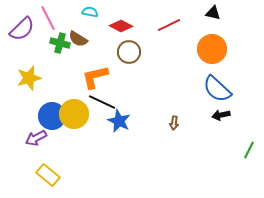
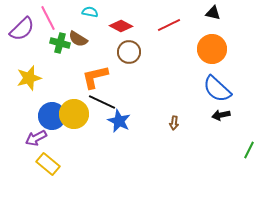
yellow rectangle: moved 11 px up
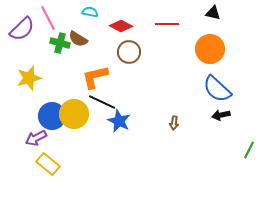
red line: moved 2 px left, 1 px up; rotated 25 degrees clockwise
orange circle: moved 2 px left
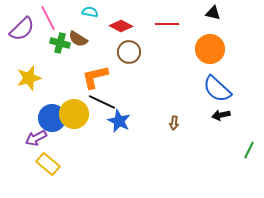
blue circle: moved 2 px down
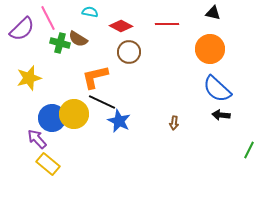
black arrow: rotated 18 degrees clockwise
purple arrow: moved 1 px right, 1 px down; rotated 75 degrees clockwise
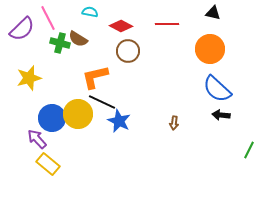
brown circle: moved 1 px left, 1 px up
yellow circle: moved 4 px right
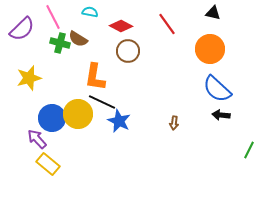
pink line: moved 5 px right, 1 px up
red line: rotated 55 degrees clockwise
orange L-shape: rotated 68 degrees counterclockwise
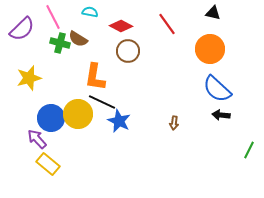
blue circle: moved 1 px left
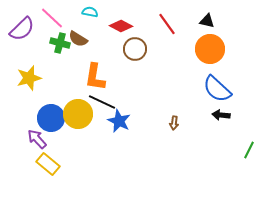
black triangle: moved 6 px left, 8 px down
pink line: moved 1 px left, 1 px down; rotated 20 degrees counterclockwise
brown circle: moved 7 px right, 2 px up
